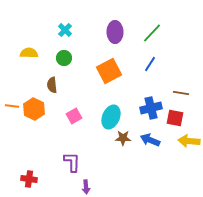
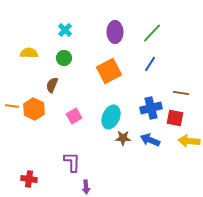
brown semicircle: rotated 28 degrees clockwise
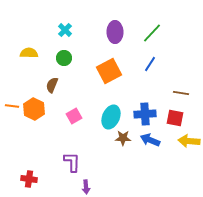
blue cross: moved 6 px left, 6 px down; rotated 10 degrees clockwise
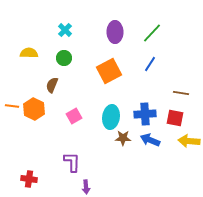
cyan ellipse: rotated 15 degrees counterclockwise
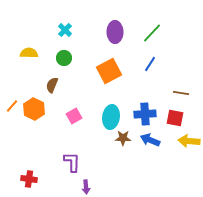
orange line: rotated 56 degrees counterclockwise
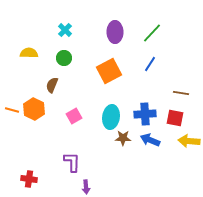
orange line: moved 4 px down; rotated 64 degrees clockwise
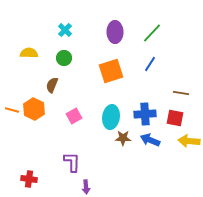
orange square: moved 2 px right; rotated 10 degrees clockwise
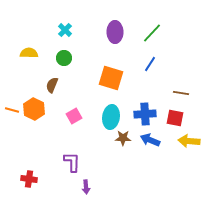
orange square: moved 7 px down; rotated 35 degrees clockwise
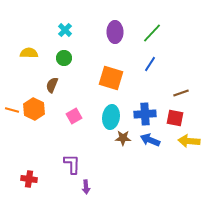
brown line: rotated 28 degrees counterclockwise
purple L-shape: moved 2 px down
